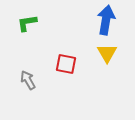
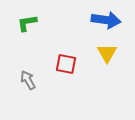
blue arrow: rotated 88 degrees clockwise
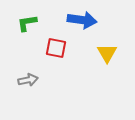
blue arrow: moved 24 px left
red square: moved 10 px left, 16 px up
gray arrow: rotated 108 degrees clockwise
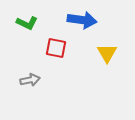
green L-shape: rotated 145 degrees counterclockwise
gray arrow: moved 2 px right
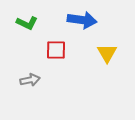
red square: moved 2 px down; rotated 10 degrees counterclockwise
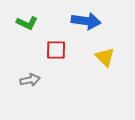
blue arrow: moved 4 px right, 1 px down
yellow triangle: moved 2 px left, 4 px down; rotated 15 degrees counterclockwise
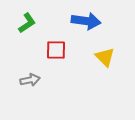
green L-shape: rotated 60 degrees counterclockwise
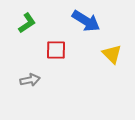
blue arrow: rotated 24 degrees clockwise
yellow triangle: moved 7 px right, 3 px up
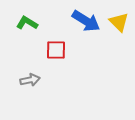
green L-shape: rotated 115 degrees counterclockwise
yellow triangle: moved 7 px right, 32 px up
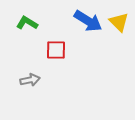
blue arrow: moved 2 px right
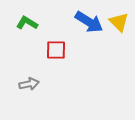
blue arrow: moved 1 px right, 1 px down
gray arrow: moved 1 px left, 4 px down
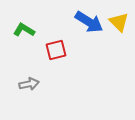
green L-shape: moved 3 px left, 7 px down
red square: rotated 15 degrees counterclockwise
